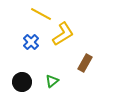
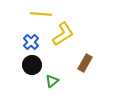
yellow line: rotated 25 degrees counterclockwise
black circle: moved 10 px right, 17 px up
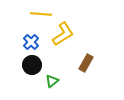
brown rectangle: moved 1 px right
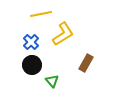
yellow line: rotated 15 degrees counterclockwise
green triangle: rotated 32 degrees counterclockwise
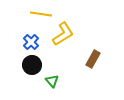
yellow line: rotated 20 degrees clockwise
brown rectangle: moved 7 px right, 4 px up
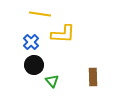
yellow line: moved 1 px left
yellow L-shape: rotated 35 degrees clockwise
brown rectangle: moved 18 px down; rotated 30 degrees counterclockwise
black circle: moved 2 px right
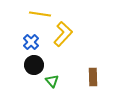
yellow L-shape: rotated 50 degrees counterclockwise
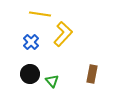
black circle: moved 4 px left, 9 px down
brown rectangle: moved 1 px left, 3 px up; rotated 12 degrees clockwise
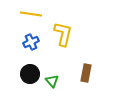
yellow line: moved 9 px left
yellow L-shape: rotated 30 degrees counterclockwise
blue cross: rotated 21 degrees clockwise
brown rectangle: moved 6 px left, 1 px up
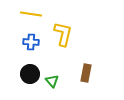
blue cross: rotated 28 degrees clockwise
